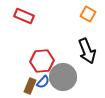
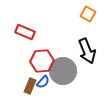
red rectangle: moved 1 px right, 16 px down
gray circle: moved 6 px up
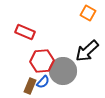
orange square: moved 1 px up
black arrow: rotated 70 degrees clockwise
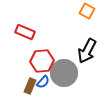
orange square: moved 1 px left, 2 px up
black arrow: rotated 20 degrees counterclockwise
gray circle: moved 1 px right, 2 px down
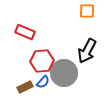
orange square: rotated 28 degrees counterclockwise
brown rectangle: moved 5 px left, 1 px down; rotated 42 degrees clockwise
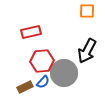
red rectangle: moved 6 px right; rotated 36 degrees counterclockwise
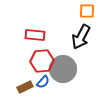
red rectangle: moved 4 px right, 3 px down; rotated 18 degrees clockwise
black arrow: moved 6 px left, 14 px up
gray circle: moved 1 px left, 4 px up
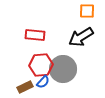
black arrow: rotated 30 degrees clockwise
red hexagon: moved 1 px left, 4 px down
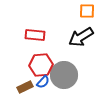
gray circle: moved 1 px right, 6 px down
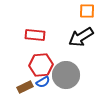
gray circle: moved 2 px right
blue semicircle: rotated 16 degrees clockwise
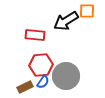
black arrow: moved 15 px left, 16 px up
gray circle: moved 1 px down
blue semicircle: rotated 24 degrees counterclockwise
